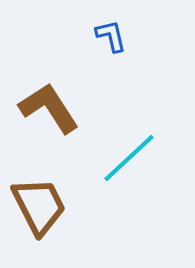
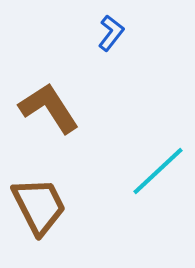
blue L-shape: moved 3 px up; rotated 51 degrees clockwise
cyan line: moved 29 px right, 13 px down
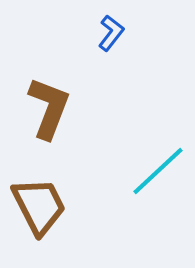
brown L-shape: rotated 54 degrees clockwise
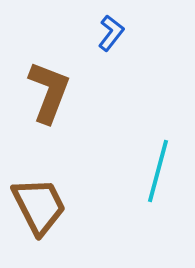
brown L-shape: moved 16 px up
cyan line: rotated 32 degrees counterclockwise
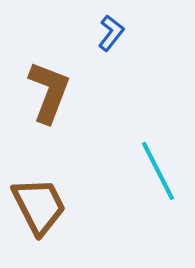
cyan line: rotated 42 degrees counterclockwise
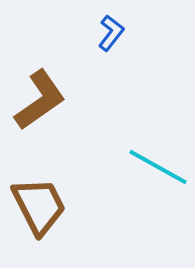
brown L-shape: moved 9 px left, 8 px down; rotated 34 degrees clockwise
cyan line: moved 4 px up; rotated 34 degrees counterclockwise
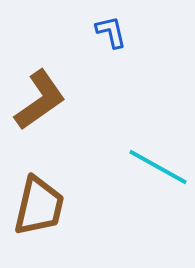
blue L-shape: moved 1 px up; rotated 51 degrees counterclockwise
brown trapezoid: rotated 40 degrees clockwise
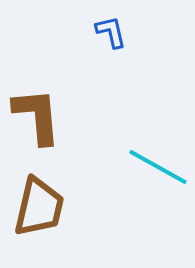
brown L-shape: moved 3 px left, 16 px down; rotated 60 degrees counterclockwise
brown trapezoid: moved 1 px down
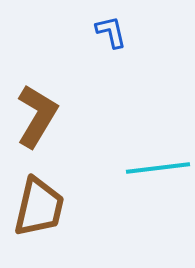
brown L-shape: rotated 36 degrees clockwise
cyan line: moved 1 px down; rotated 36 degrees counterclockwise
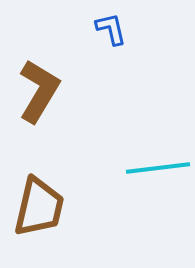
blue L-shape: moved 3 px up
brown L-shape: moved 2 px right, 25 px up
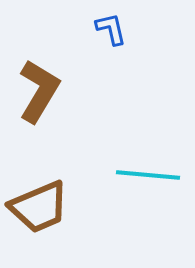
cyan line: moved 10 px left, 7 px down; rotated 12 degrees clockwise
brown trapezoid: rotated 54 degrees clockwise
